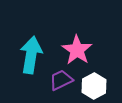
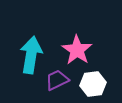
purple trapezoid: moved 4 px left
white hexagon: moved 1 px left, 2 px up; rotated 20 degrees clockwise
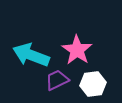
cyan arrow: rotated 78 degrees counterclockwise
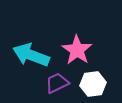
purple trapezoid: moved 3 px down
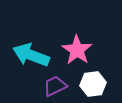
purple trapezoid: moved 2 px left, 3 px down
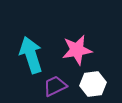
pink star: rotated 28 degrees clockwise
cyan arrow: rotated 51 degrees clockwise
